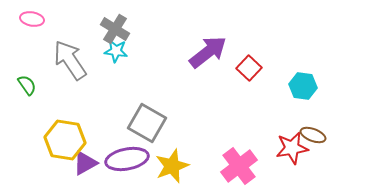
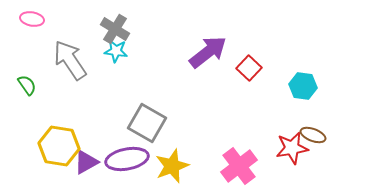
yellow hexagon: moved 6 px left, 6 px down
purple triangle: moved 1 px right, 1 px up
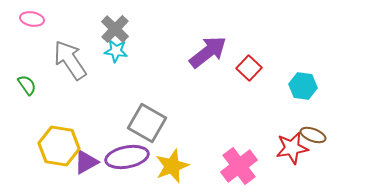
gray cross: rotated 12 degrees clockwise
purple ellipse: moved 2 px up
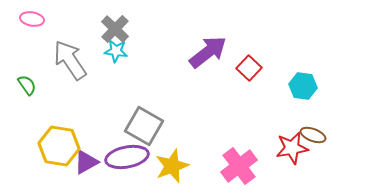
gray square: moved 3 px left, 3 px down
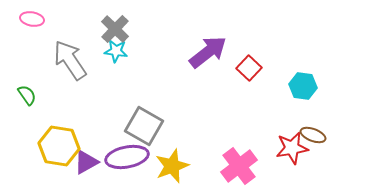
green semicircle: moved 10 px down
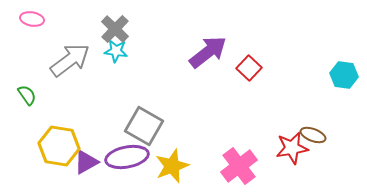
gray arrow: rotated 87 degrees clockwise
cyan hexagon: moved 41 px right, 11 px up
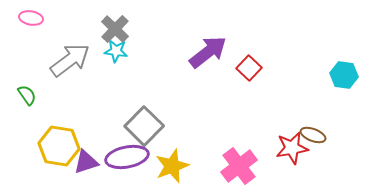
pink ellipse: moved 1 px left, 1 px up
gray square: rotated 15 degrees clockwise
purple triangle: rotated 12 degrees clockwise
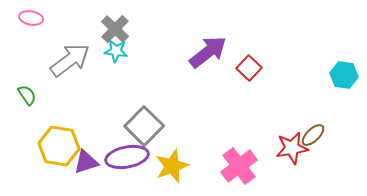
brown ellipse: rotated 65 degrees counterclockwise
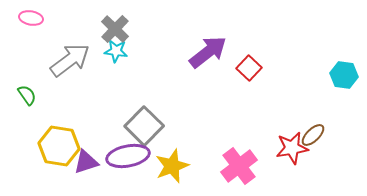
purple ellipse: moved 1 px right, 1 px up
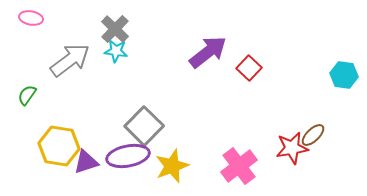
green semicircle: rotated 110 degrees counterclockwise
